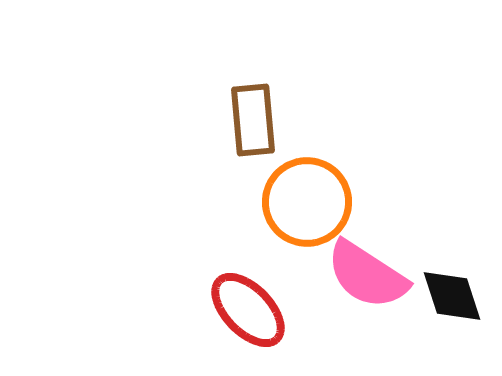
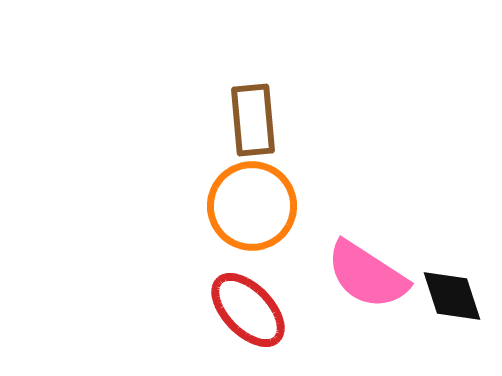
orange circle: moved 55 px left, 4 px down
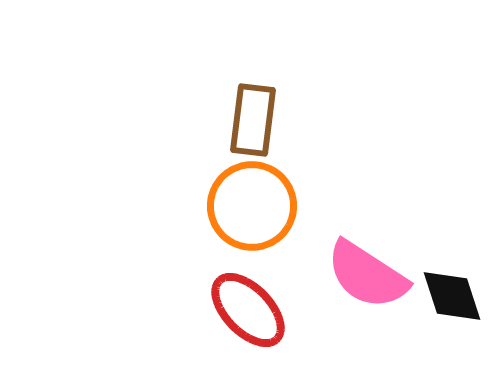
brown rectangle: rotated 12 degrees clockwise
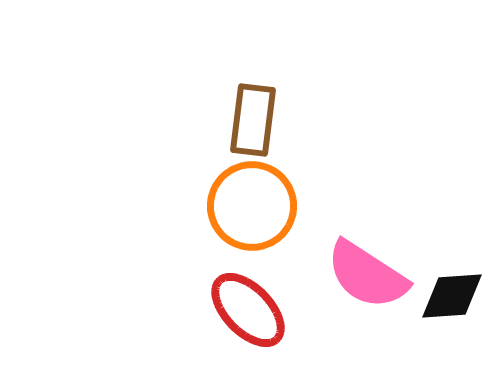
black diamond: rotated 76 degrees counterclockwise
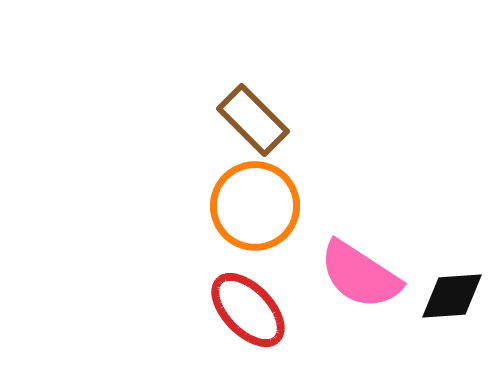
brown rectangle: rotated 52 degrees counterclockwise
orange circle: moved 3 px right
pink semicircle: moved 7 px left
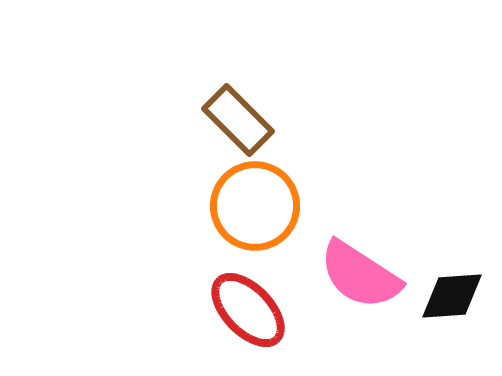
brown rectangle: moved 15 px left
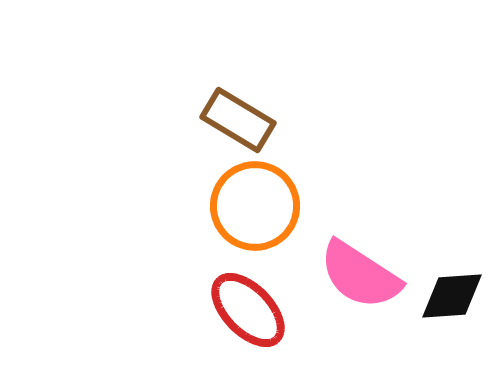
brown rectangle: rotated 14 degrees counterclockwise
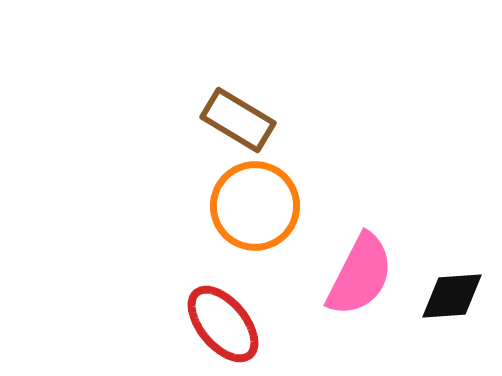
pink semicircle: rotated 96 degrees counterclockwise
red ellipse: moved 25 px left, 14 px down; rotated 4 degrees clockwise
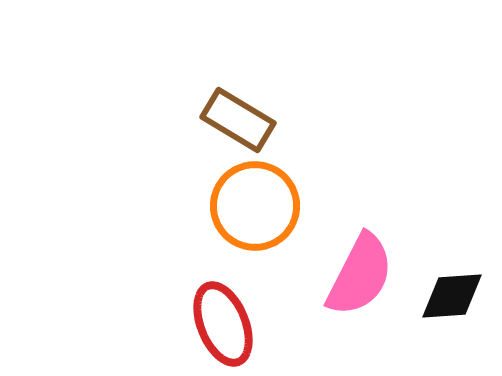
red ellipse: rotated 18 degrees clockwise
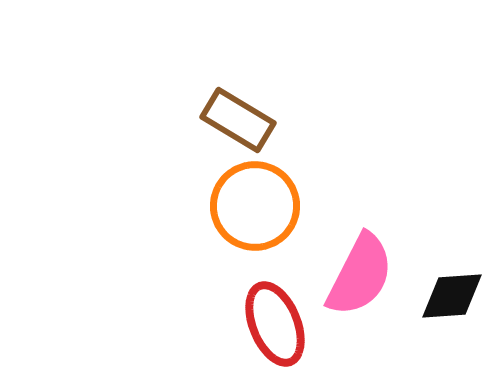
red ellipse: moved 52 px right
